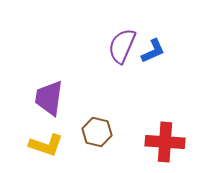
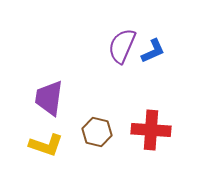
red cross: moved 14 px left, 12 px up
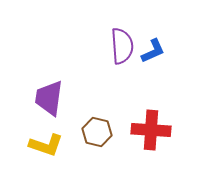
purple semicircle: rotated 153 degrees clockwise
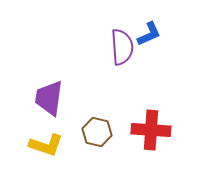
purple semicircle: moved 1 px down
blue L-shape: moved 4 px left, 17 px up
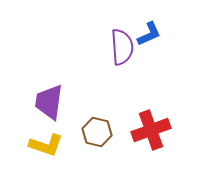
purple trapezoid: moved 4 px down
red cross: rotated 24 degrees counterclockwise
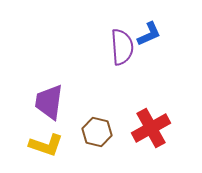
red cross: moved 2 px up; rotated 9 degrees counterclockwise
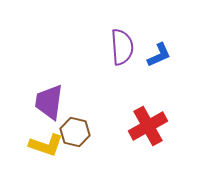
blue L-shape: moved 10 px right, 21 px down
red cross: moved 3 px left, 2 px up
brown hexagon: moved 22 px left
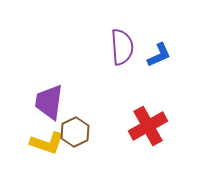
brown hexagon: rotated 20 degrees clockwise
yellow L-shape: moved 1 px right, 2 px up
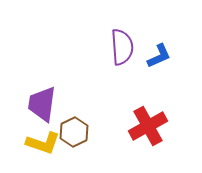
blue L-shape: moved 1 px down
purple trapezoid: moved 7 px left, 2 px down
brown hexagon: moved 1 px left
yellow L-shape: moved 4 px left
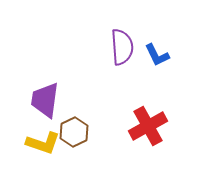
blue L-shape: moved 2 px left, 1 px up; rotated 88 degrees clockwise
purple trapezoid: moved 3 px right, 4 px up
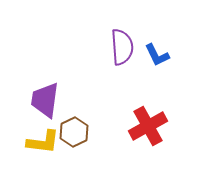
yellow L-shape: moved 1 px up; rotated 12 degrees counterclockwise
